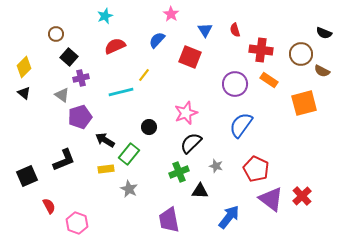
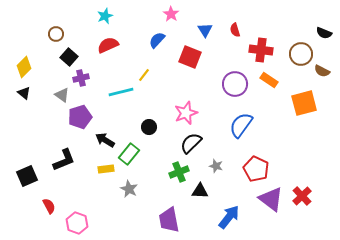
red semicircle at (115, 46): moved 7 px left, 1 px up
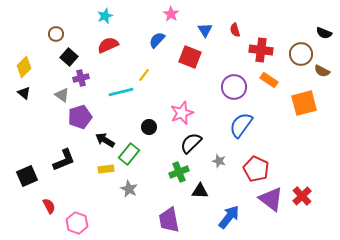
purple circle at (235, 84): moved 1 px left, 3 px down
pink star at (186, 113): moved 4 px left
gray star at (216, 166): moved 3 px right, 5 px up
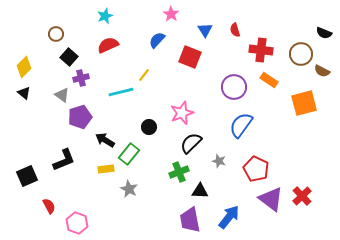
purple trapezoid at (169, 220): moved 21 px right
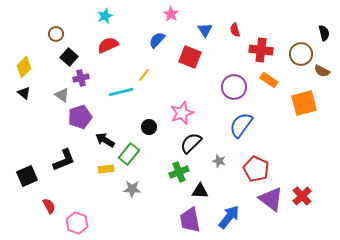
black semicircle at (324, 33): rotated 126 degrees counterclockwise
gray star at (129, 189): moved 3 px right; rotated 24 degrees counterclockwise
